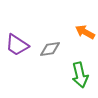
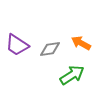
orange arrow: moved 4 px left, 11 px down
green arrow: moved 8 px left; rotated 110 degrees counterclockwise
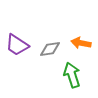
orange arrow: rotated 18 degrees counterclockwise
green arrow: rotated 75 degrees counterclockwise
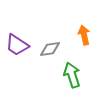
orange arrow: moved 3 px right, 8 px up; rotated 66 degrees clockwise
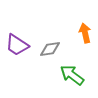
orange arrow: moved 1 px right, 2 px up
green arrow: rotated 35 degrees counterclockwise
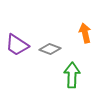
gray diamond: rotated 30 degrees clockwise
green arrow: rotated 55 degrees clockwise
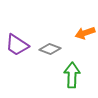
orange arrow: rotated 96 degrees counterclockwise
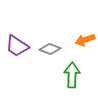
orange arrow: moved 7 px down
purple trapezoid: moved 1 px down
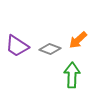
orange arrow: moved 7 px left; rotated 24 degrees counterclockwise
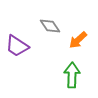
gray diamond: moved 23 px up; rotated 35 degrees clockwise
